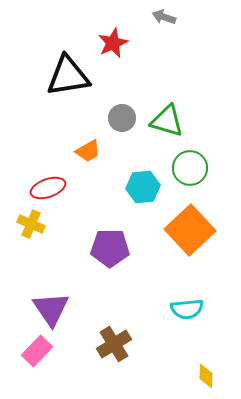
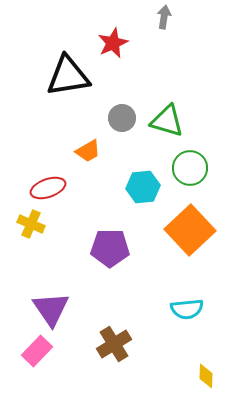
gray arrow: rotated 80 degrees clockwise
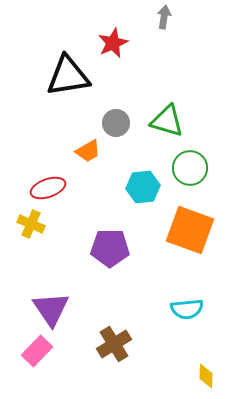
gray circle: moved 6 px left, 5 px down
orange square: rotated 27 degrees counterclockwise
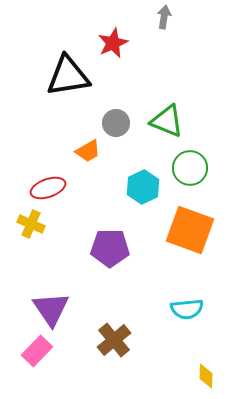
green triangle: rotated 6 degrees clockwise
cyan hexagon: rotated 20 degrees counterclockwise
brown cross: moved 4 px up; rotated 8 degrees counterclockwise
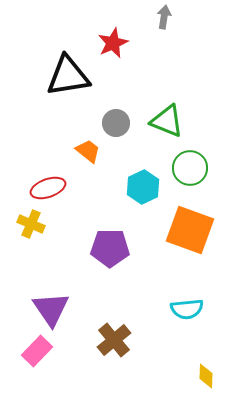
orange trapezoid: rotated 112 degrees counterclockwise
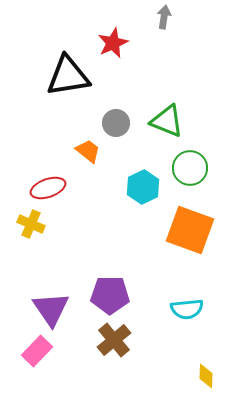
purple pentagon: moved 47 px down
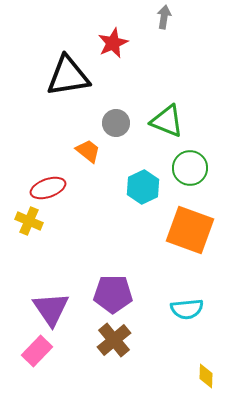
yellow cross: moved 2 px left, 3 px up
purple pentagon: moved 3 px right, 1 px up
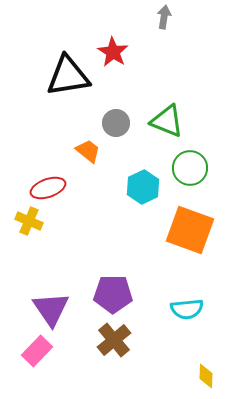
red star: moved 9 px down; rotated 16 degrees counterclockwise
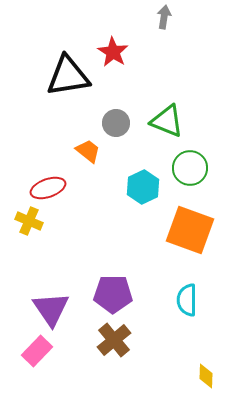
cyan semicircle: moved 9 px up; rotated 96 degrees clockwise
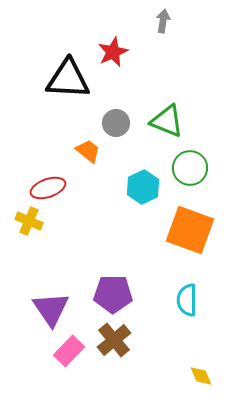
gray arrow: moved 1 px left, 4 px down
red star: rotated 16 degrees clockwise
black triangle: moved 3 px down; rotated 12 degrees clockwise
pink rectangle: moved 32 px right
yellow diamond: moved 5 px left; rotated 25 degrees counterclockwise
